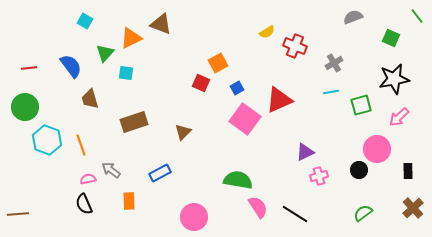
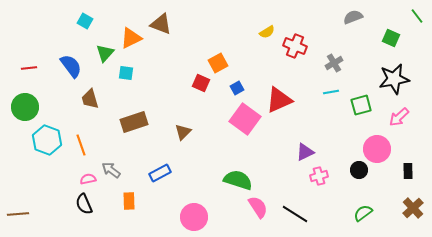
green semicircle at (238, 180): rotated 8 degrees clockwise
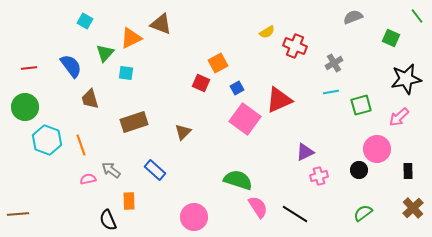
black star at (394, 79): moved 12 px right
blue rectangle at (160, 173): moved 5 px left, 3 px up; rotated 70 degrees clockwise
black semicircle at (84, 204): moved 24 px right, 16 px down
